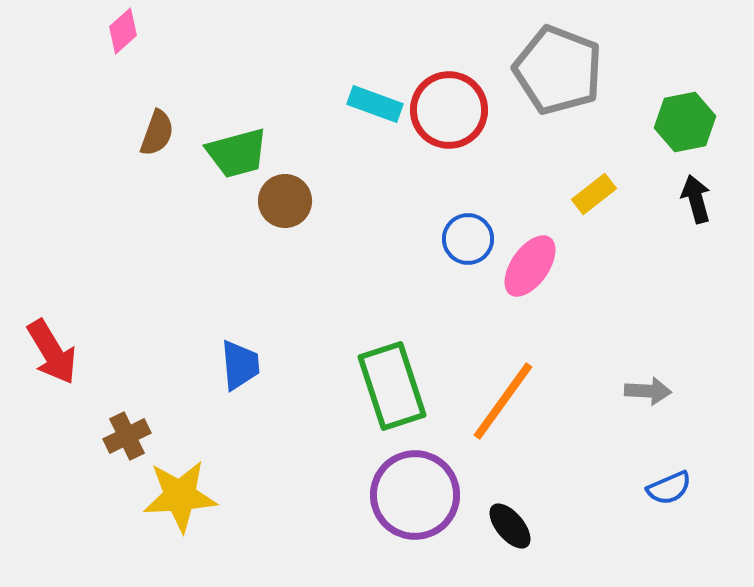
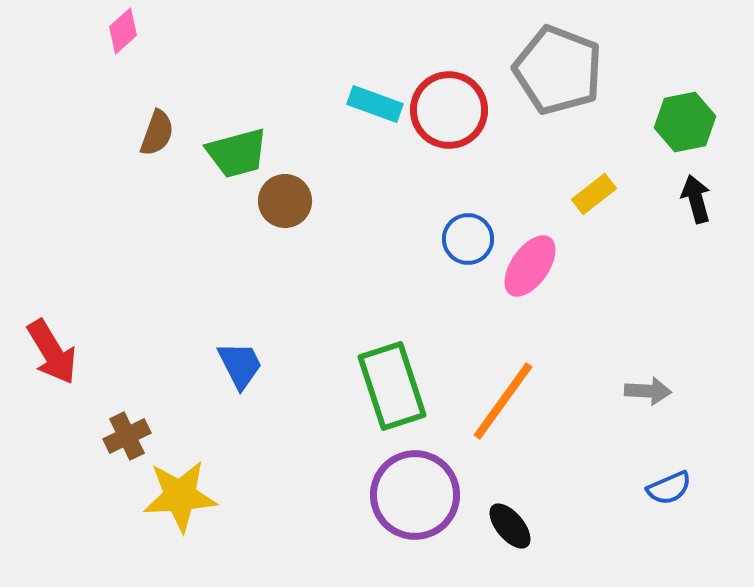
blue trapezoid: rotated 22 degrees counterclockwise
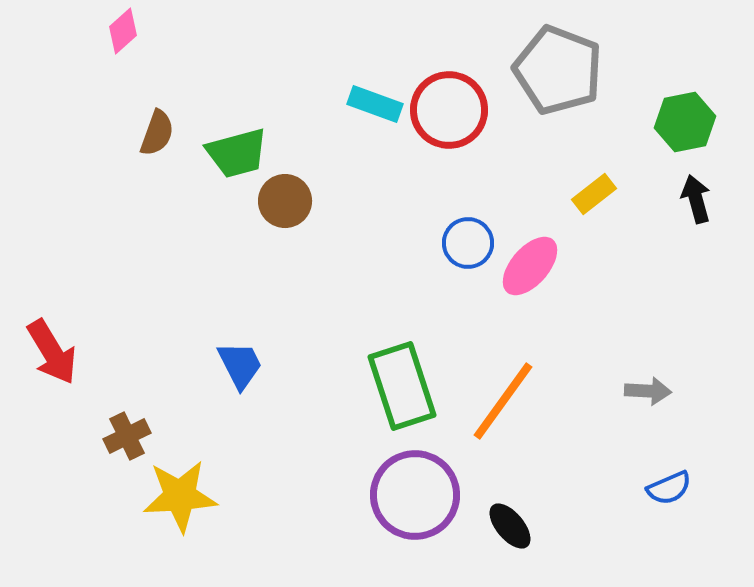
blue circle: moved 4 px down
pink ellipse: rotated 6 degrees clockwise
green rectangle: moved 10 px right
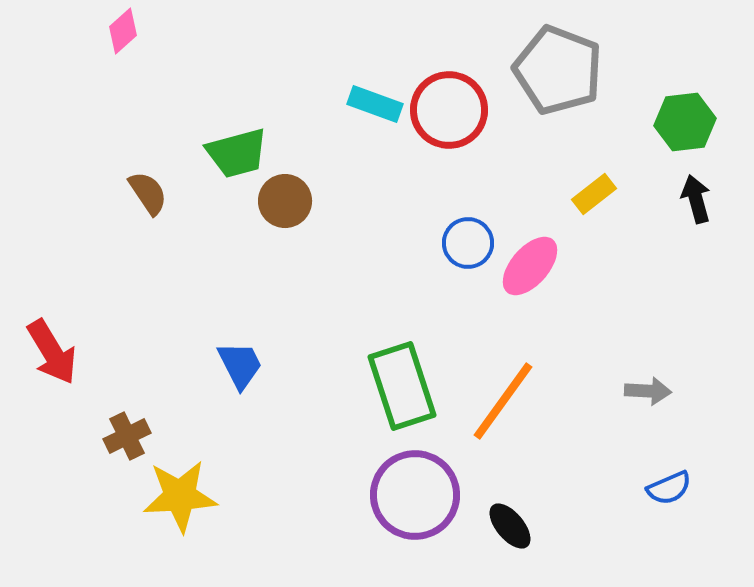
green hexagon: rotated 4 degrees clockwise
brown semicircle: moved 9 px left, 60 px down; rotated 54 degrees counterclockwise
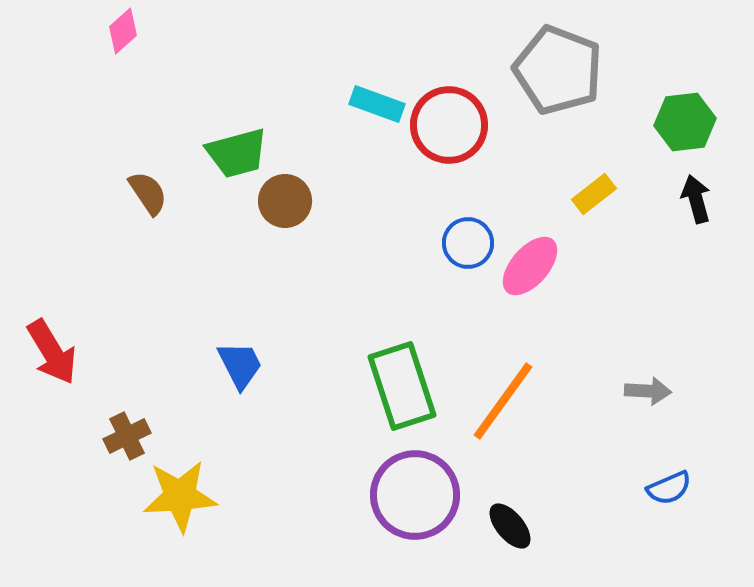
cyan rectangle: moved 2 px right
red circle: moved 15 px down
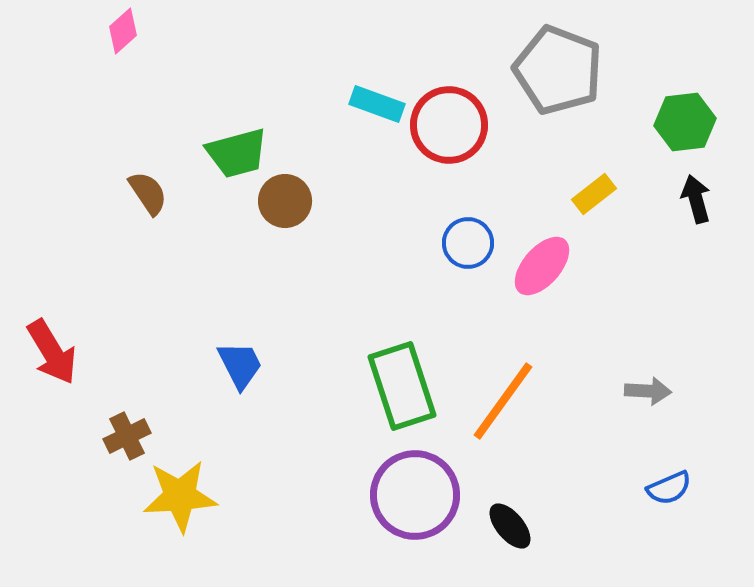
pink ellipse: moved 12 px right
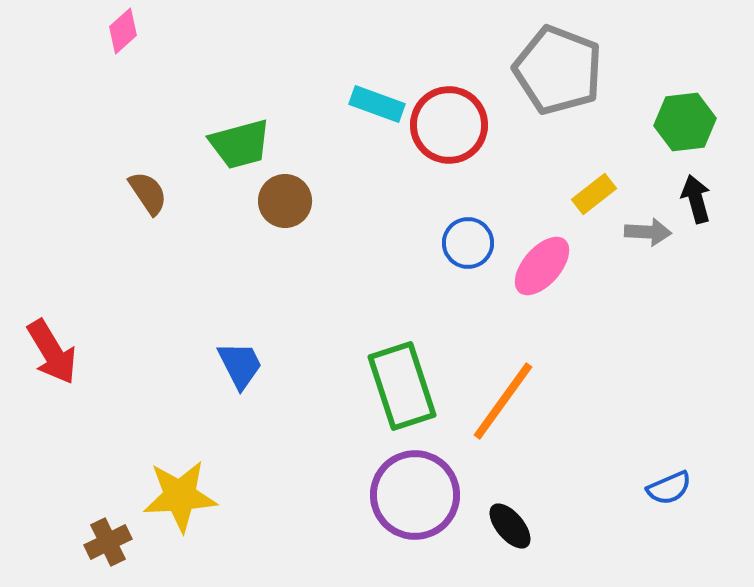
green trapezoid: moved 3 px right, 9 px up
gray arrow: moved 159 px up
brown cross: moved 19 px left, 106 px down
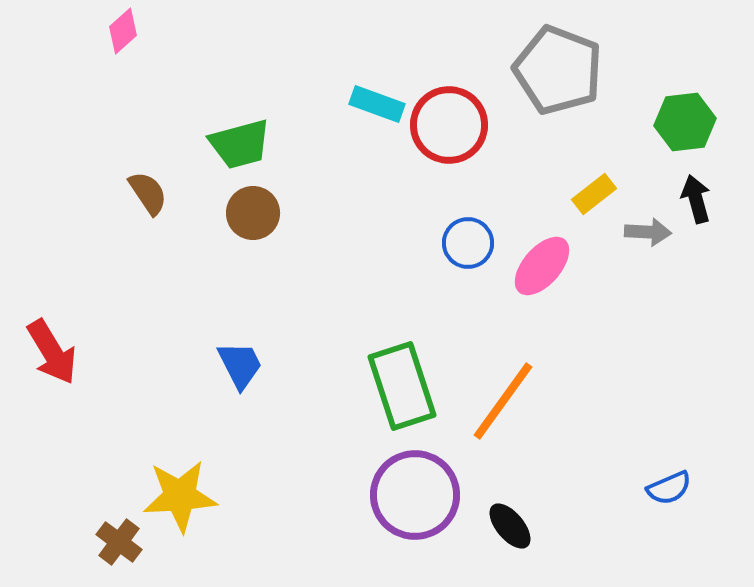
brown circle: moved 32 px left, 12 px down
brown cross: moved 11 px right; rotated 27 degrees counterclockwise
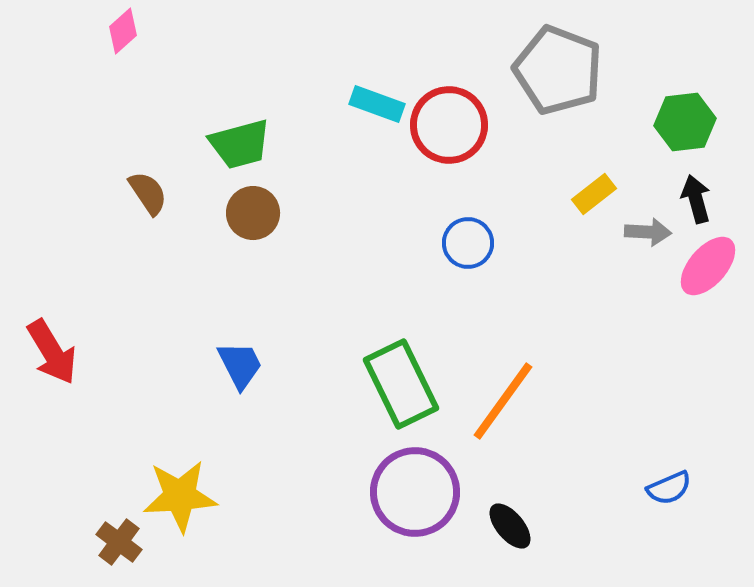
pink ellipse: moved 166 px right
green rectangle: moved 1 px left, 2 px up; rotated 8 degrees counterclockwise
purple circle: moved 3 px up
